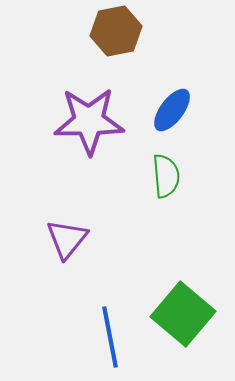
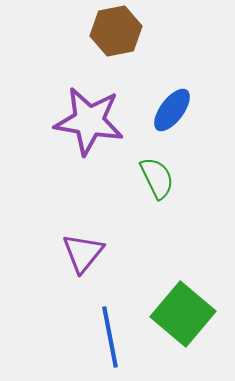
purple star: rotated 10 degrees clockwise
green semicircle: moved 9 px left, 2 px down; rotated 21 degrees counterclockwise
purple triangle: moved 16 px right, 14 px down
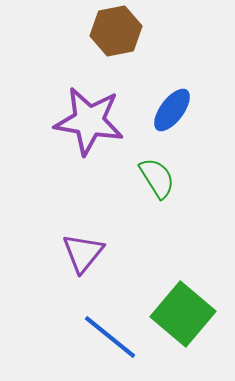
green semicircle: rotated 6 degrees counterclockwise
blue line: rotated 40 degrees counterclockwise
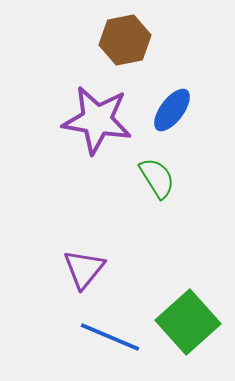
brown hexagon: moved 9 px right, 9 px down
purple star: moved 8 px right, 1 px up
purple triangle: moved 1 px right, 16 px down
green square: moved 5 px right, 8 px down; rotated 8 degrees clockwise
blue line: rotated 16 degrees counterclockwise
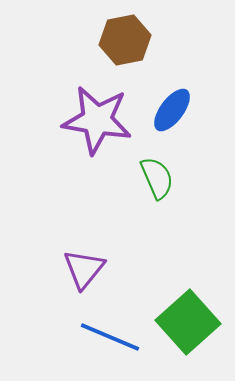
green semicircle: rotated 9 degrees clockwise
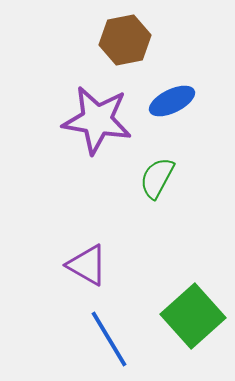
blue ellipse: moved 9 px up; rotated 27 degrees clockwise
green semicircle: rotated 129 degrees counterclockwise
purple triangle: moved 3 px right, 4 px up; rotated 39 degrees counterclockwise
green square: moved 5 px right, 6 px up
blue line: moved 1 px left, 2 px down; rotated 36 degrees clockwise
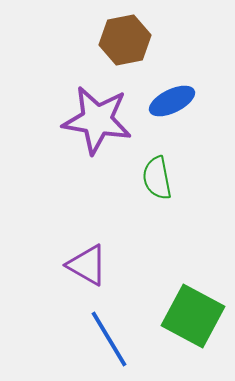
green semicircle: rotated 39 degrees counterclockwise
green square: rotated 20 degrees counterclockwise
